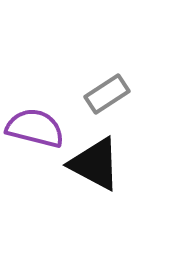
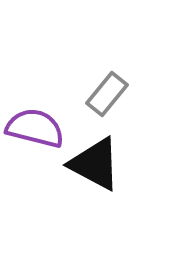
gray rectangle: rotated 18 degrees counterclockwise
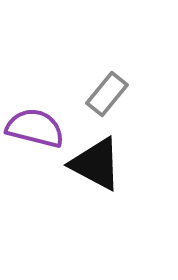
black triangle: moved 1 px right
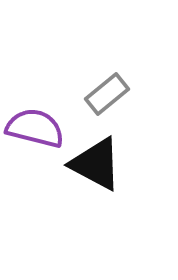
gray rectangle: rotated 12 degrees clockwise
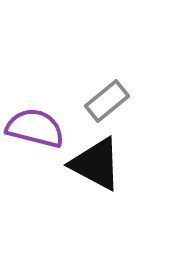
gray rectangle: moved 7 px down
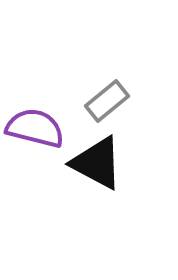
black triangle: moved 1 px right, 1 px up
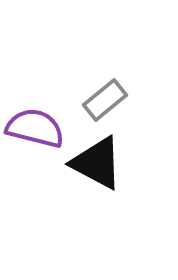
gray rectangle: moved 2 px left, 1 px up
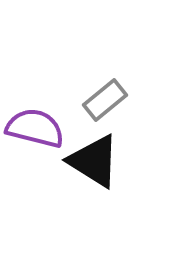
black triangle: moved 3 px left, 2 px up; rotated 4 degrees clockwise
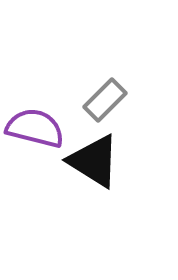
gray rectangle: rotated 6 degrees counterclockwise
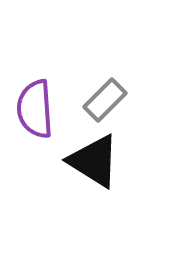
purple semicircle: moved 19 px up; rotated 108 degrees counterclockwise
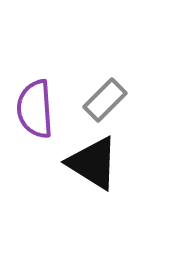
black triangle: moved 1 px left, 2 px down
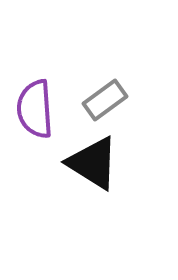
gray rectangle: rotated 9 degrees clockwise
